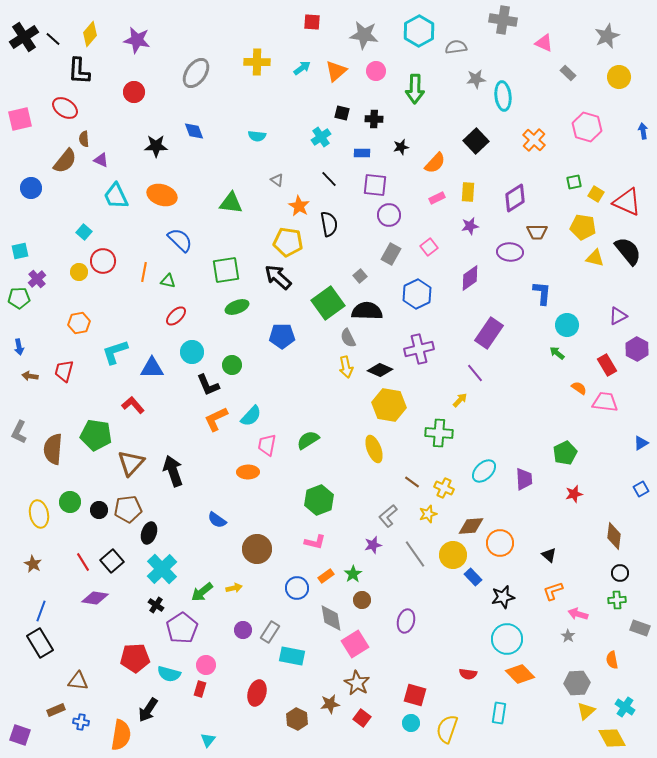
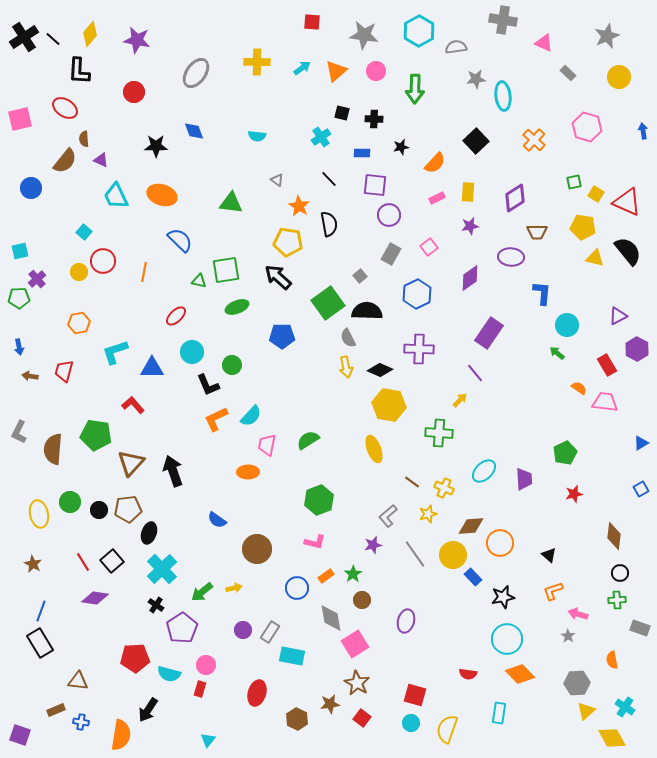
purple ellipse at (510, 252): moved 1 px right, 5 px down
green triangle at (168, 281): moved 31 px right
purple cross at (419, 349): rotated 16 degrees clockwise
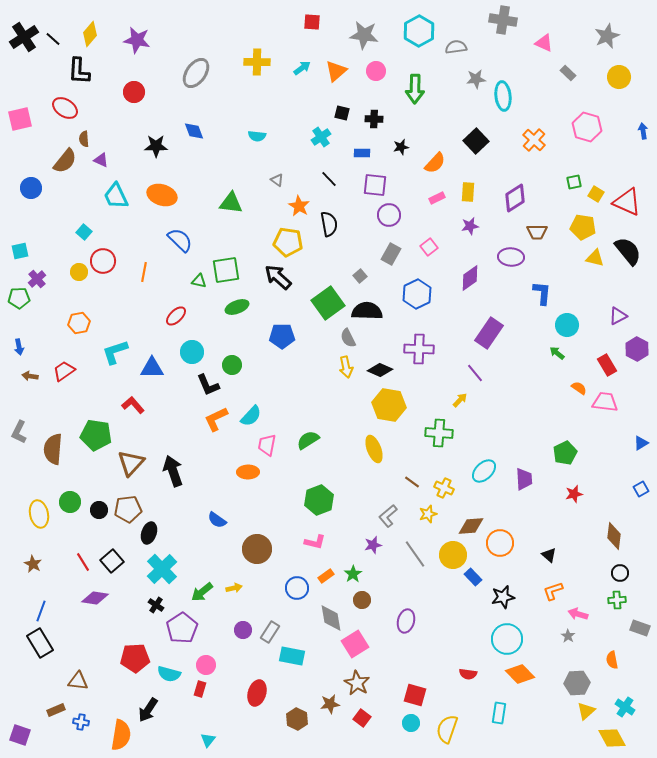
red trapezoid at (64, 371): rotated 40 degrees clockwise
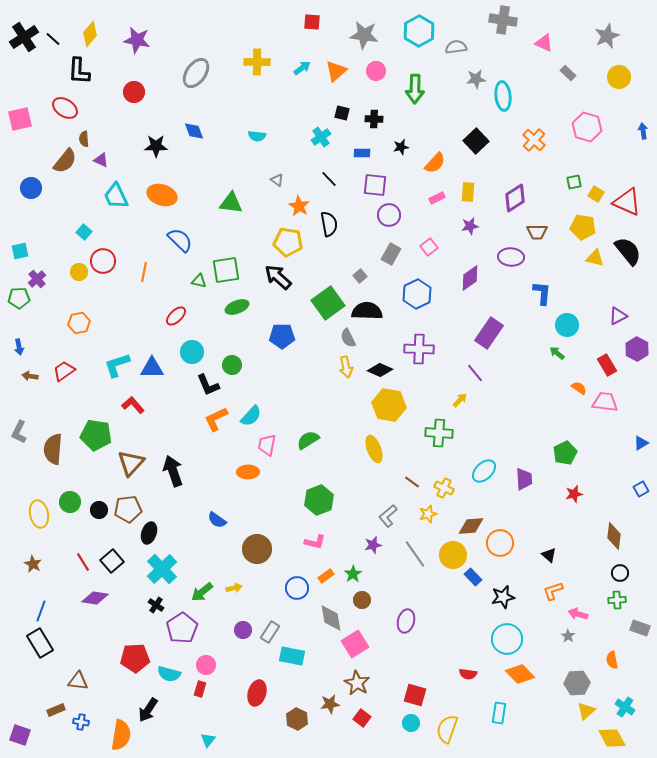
cyan L-shape at (115, 352): moved 2 px right, 13 px down
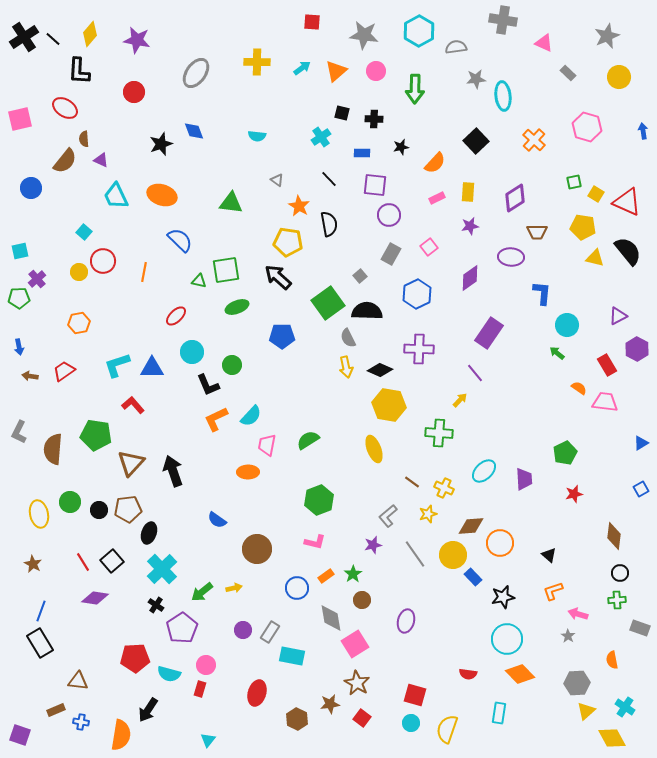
black star at (156, 146): moved 5 px right, 2 px up; rotated 20 degrees counterclockwise
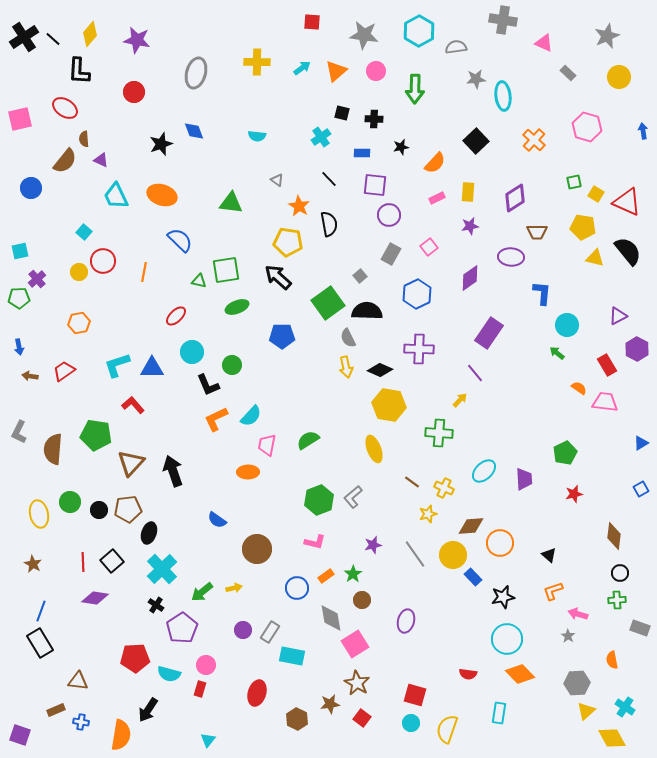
gray ellipse at (196, 73): rotated 20 degrees counterclockwise
gray L-shape at (388, 516): moved 35 px left, 19 px up
red line at (83, 562): rotated 30 degrees clockwise
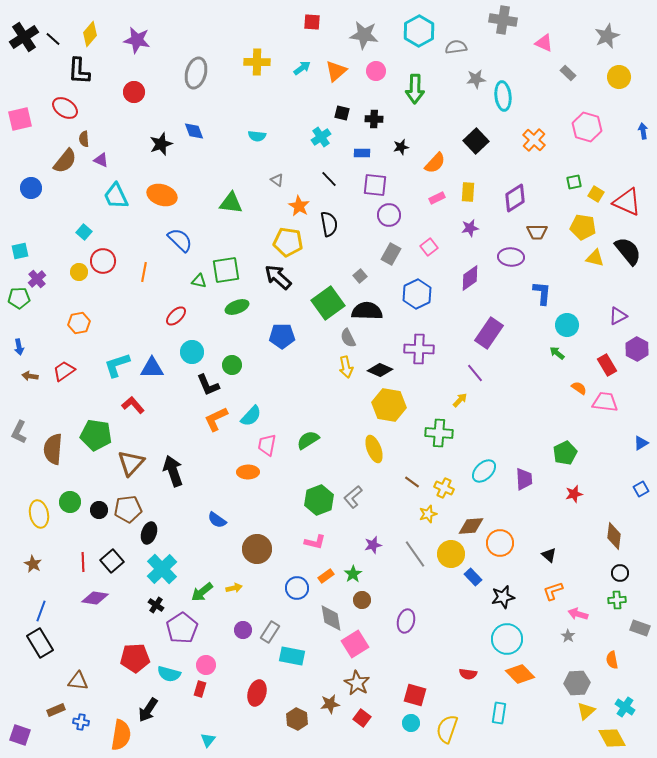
purple star at (470, 226): moved 2 px down
yellow circle at (453, 555): moved 2 px left, 1 px up
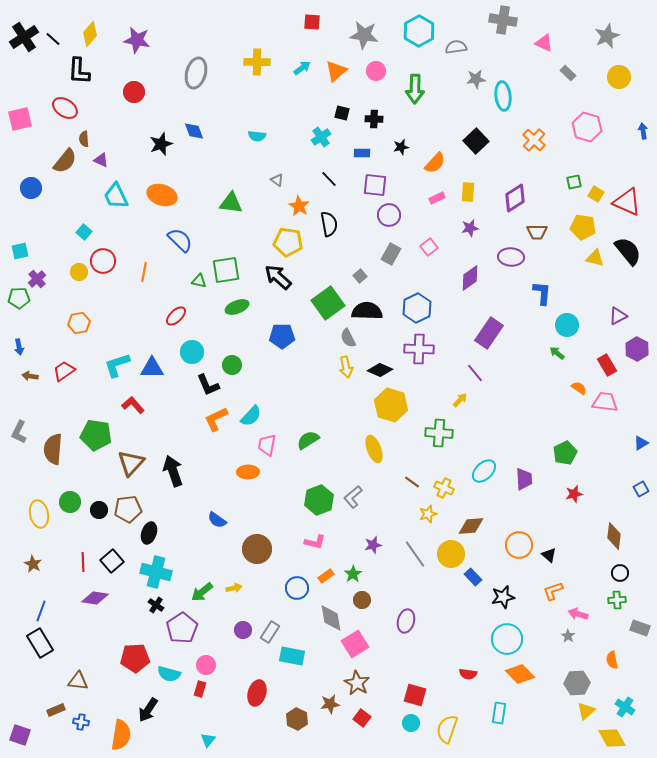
blue hexagon at (417, 294): moved 14 px down
yellow hexagon at (389, 405): moved 2 px right; rotated 8 degrees clockwise
orange circle at (500, 543): moved 19 px right, 2 px down
cyan cross at (162, 569): moved 6 px left, 3 px down; rotated 32 degrees counterclockwise
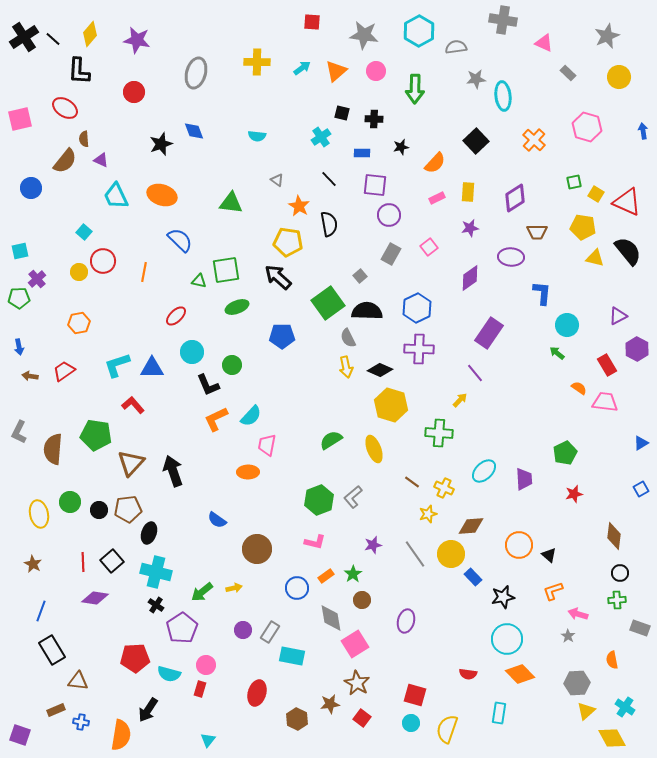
green semicircle at (308, 440): moved 23 px right
black rectangle at (40, 643): moved 12 px right, 7 px down
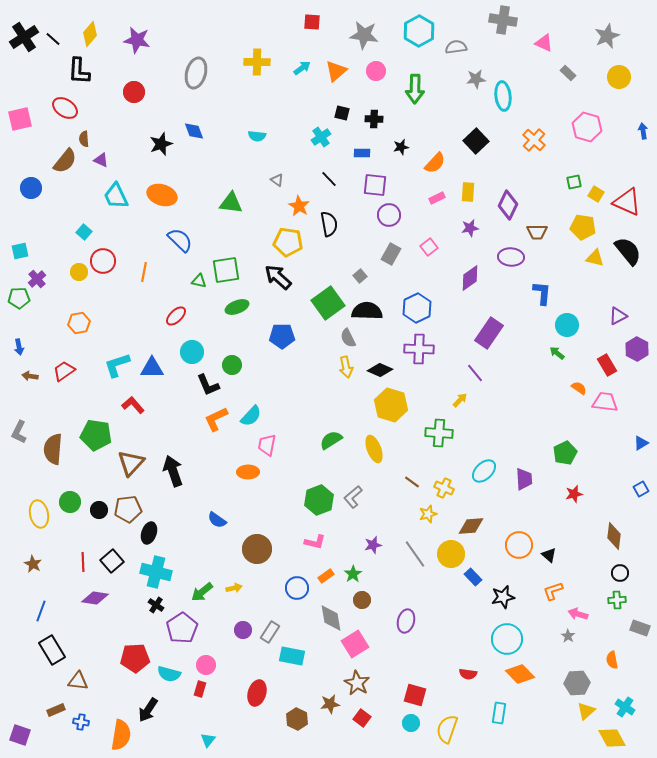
purple diamond at (515, 198): moved 7 px left, 7 px down; rotated 32 degrees counterclockwise
